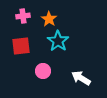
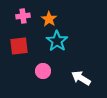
cyan star: moved 1 px left
red square: moved 2 px left
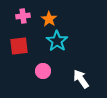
white arrow: moved 1 px down; rotated 24 degrees clockwise
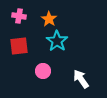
pink cross: moved 4 px left; rotated 16 degrees clockwise
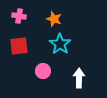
orange star: moved 5 px right; rotated 14 degrees counterclockwise
cyan star: moved 3 px right, 3 px down
white arrow: moved 2 px left, 1 px up; rotated 36 degrees clockwise
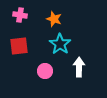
pink cross: moved 1 px right, 1 px up
pink circle: moved 2 px right
white arrow: moved 11 px up
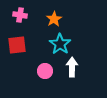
orange star: rotated 21 degrees clockwise
red square: moved 2 px left, 1 px up
white arrow: moved 7 px left
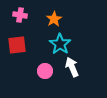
white arrow: rotated 24 degrees counterclockwise
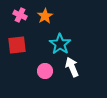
pink cross: rotated 16 degrees clockwise
orange star: moved 9 px left, 3 px up
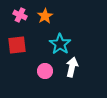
white arrow: rotated 36 degrees clockwise
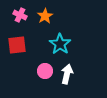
white arrow: moved 5 px left, 7 px down
